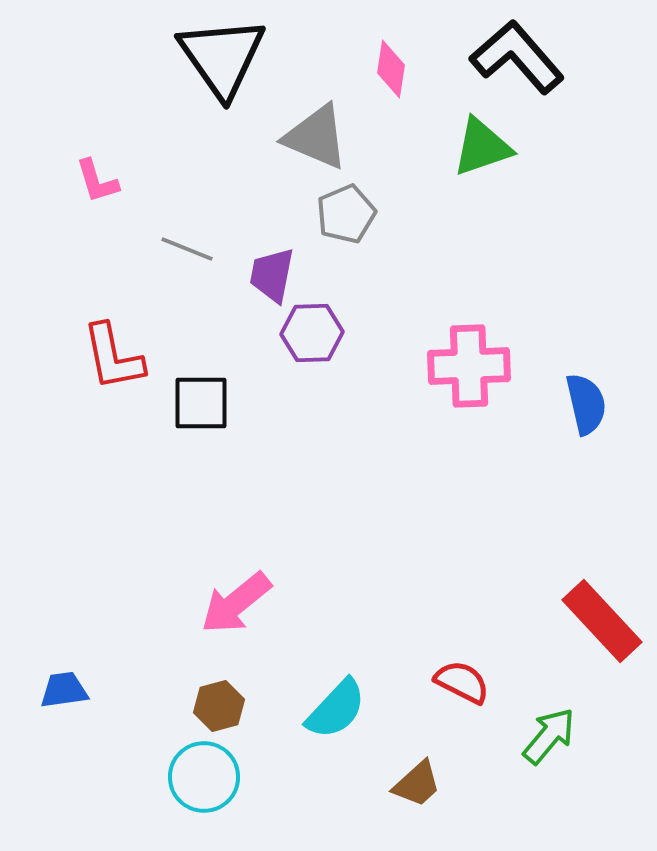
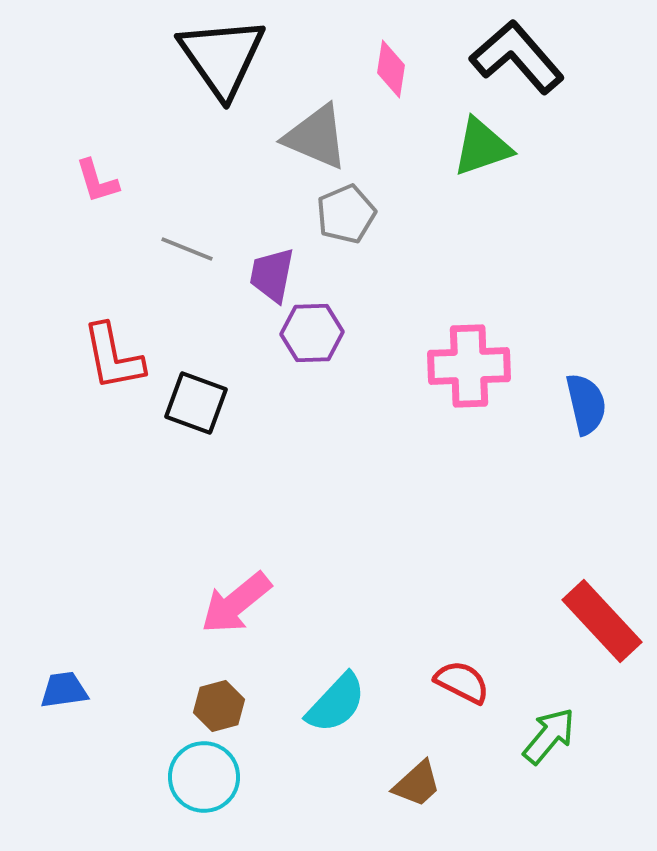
black square: moved 5 px left; rotated 20 degrees clockwise
cyan semicircle: moved 6 px up
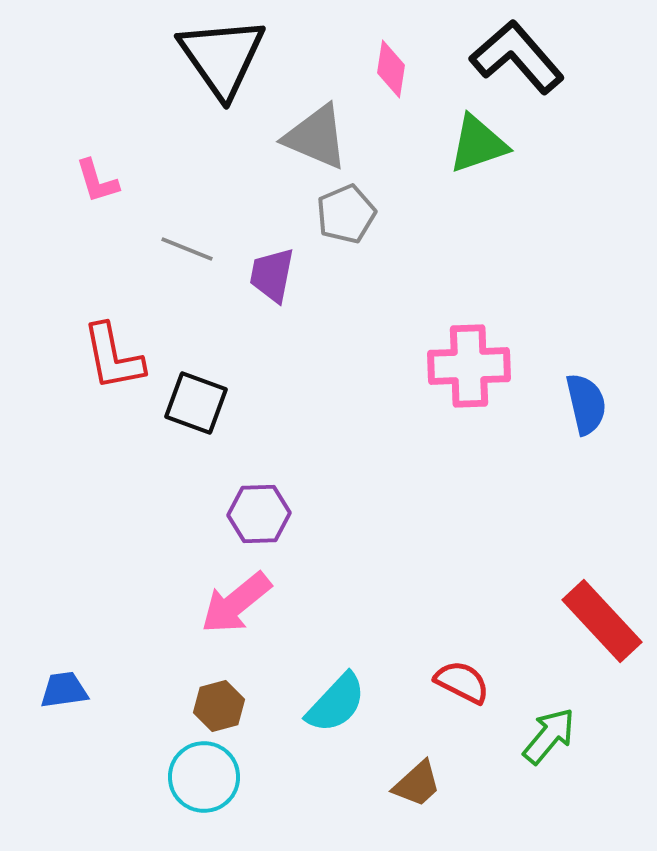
green triangle: moved 4 px left, 3 px up
purple hexagon: moved 53 px left, 181 px down
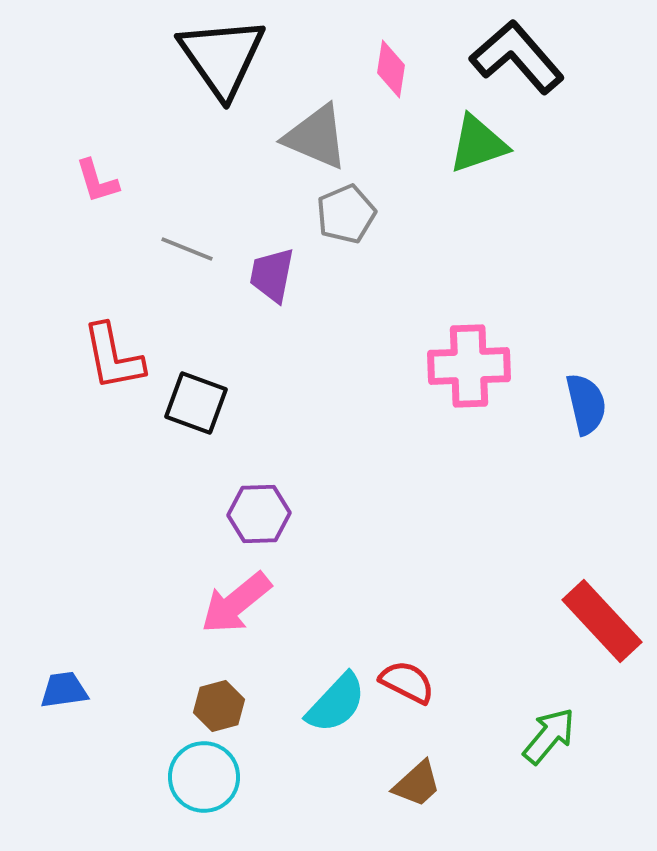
red semicircle: moved 55 px left
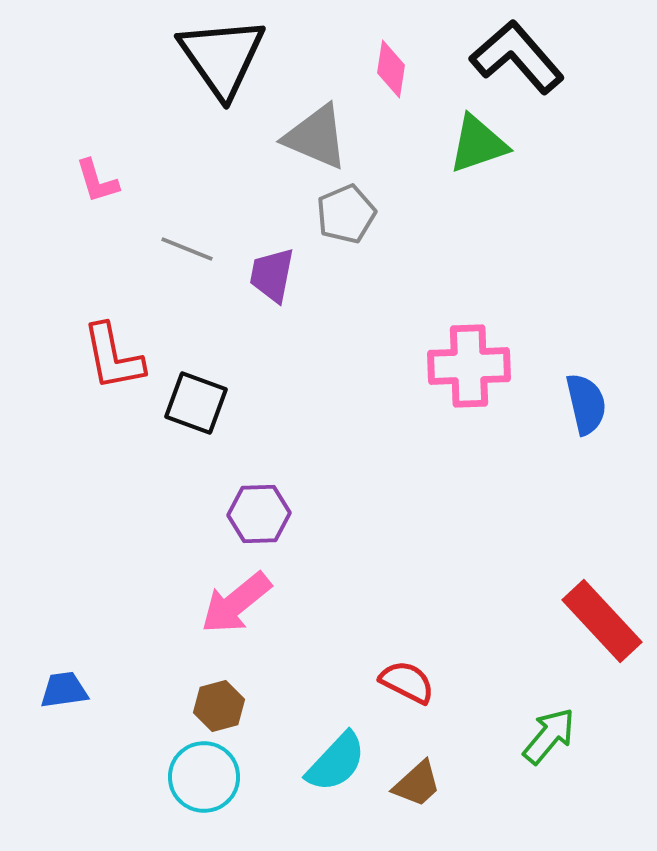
cyan semicircle: moved 59 px down
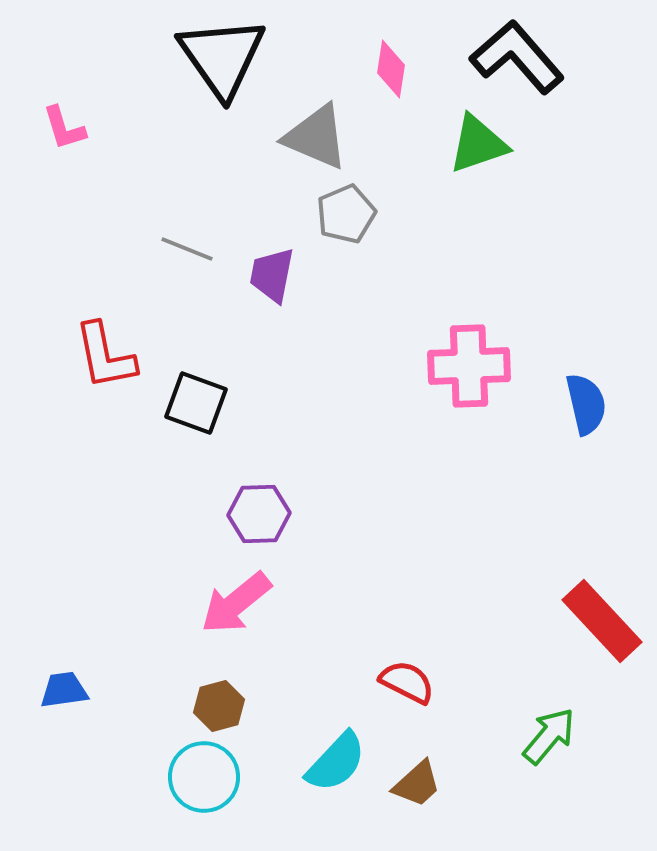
pink L-shape: moved 33 px left, 53 px up
red L-shape: moved 8 px left, 1 px up
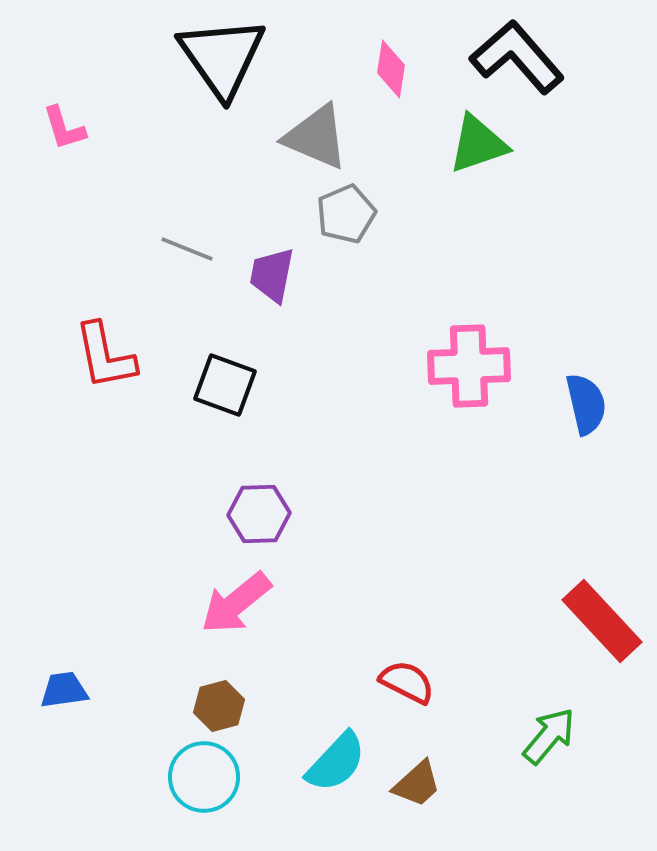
black square: moved 29 px right, 18 px up
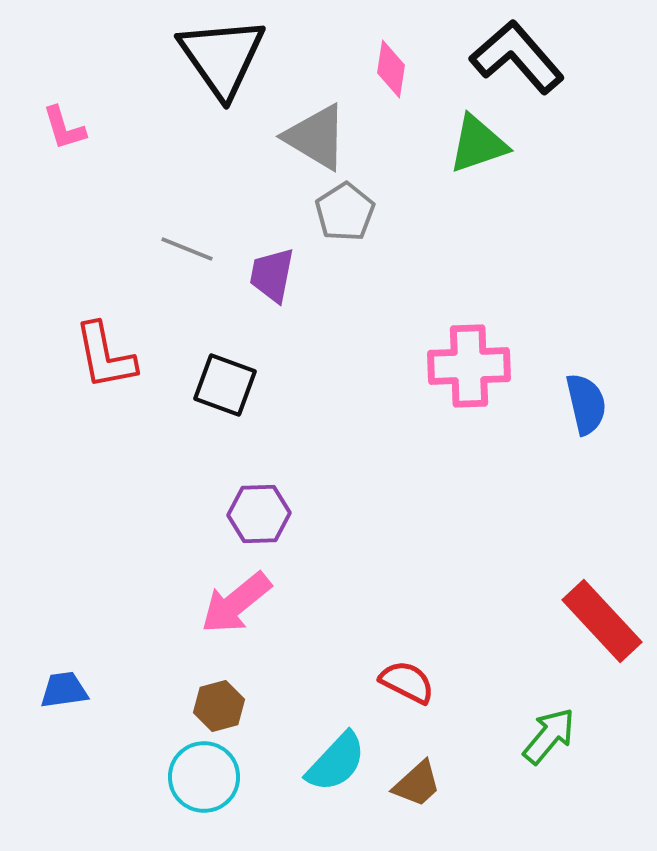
gray triangle: rotated 8 degrees clockwise
gray pentagon: moved 1 px left, 2 px up; rotated 10 degrees counterclockwise
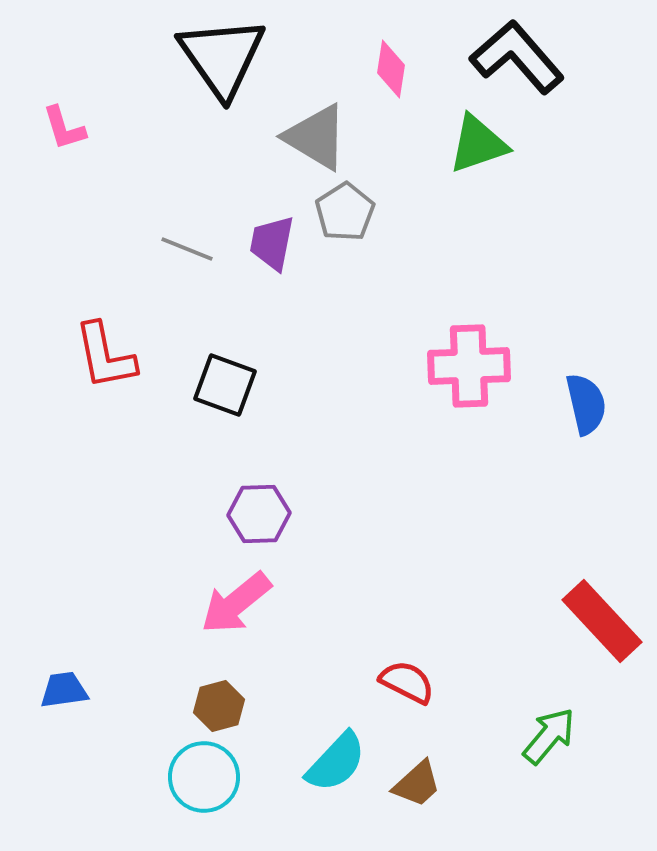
purple trapezoid: moved 32 px up
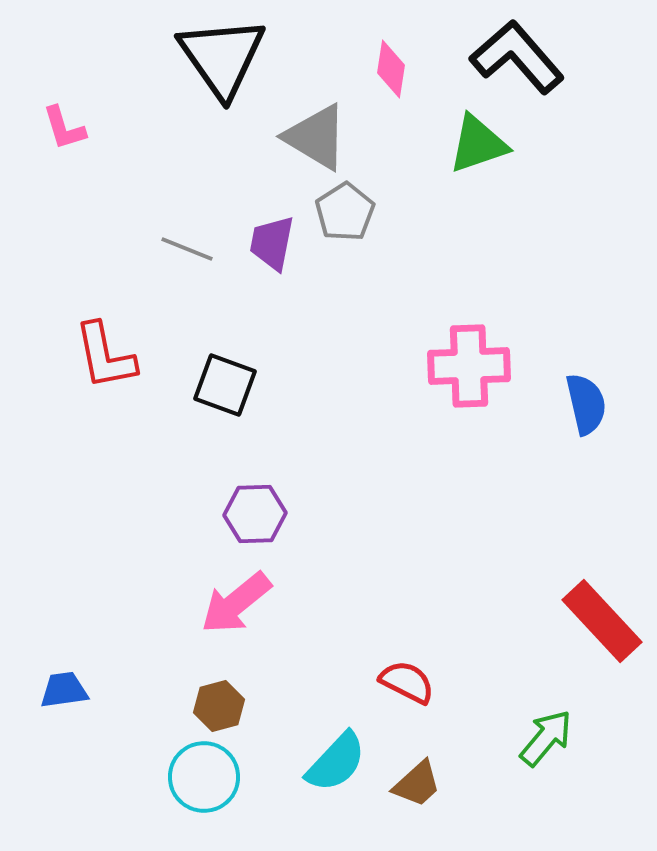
purple hexagon: moved 4 px left
green arrow: moved 3 px left, 2 px down
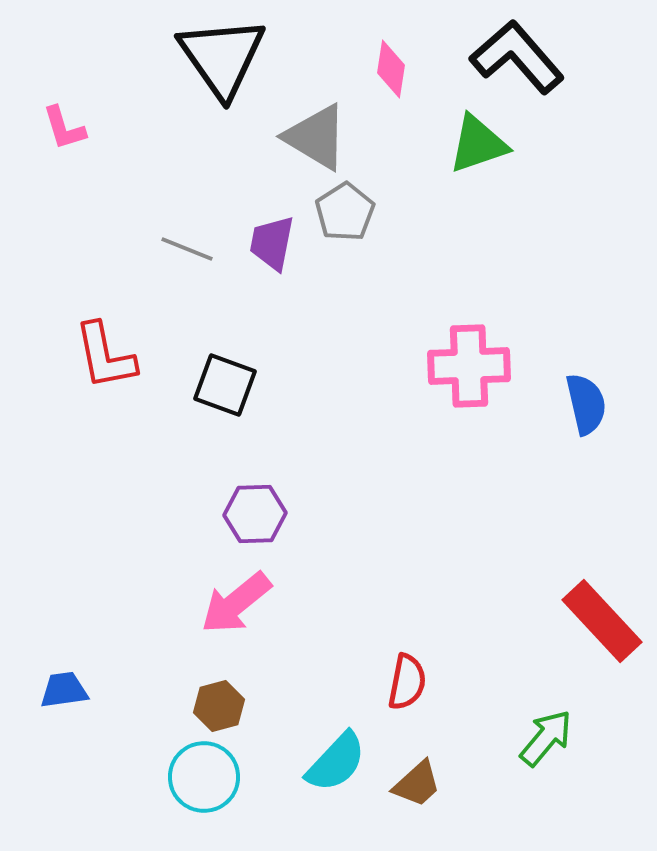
red semicircle: rotated 74 degrees clockwise
